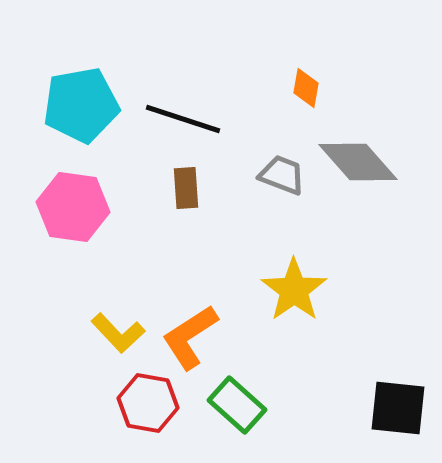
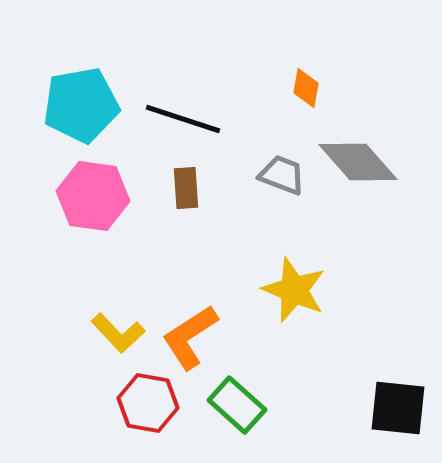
pink hexagon: moved 20 px right, 11 px up
yellow star: rotated 14 degrees counterclockwise
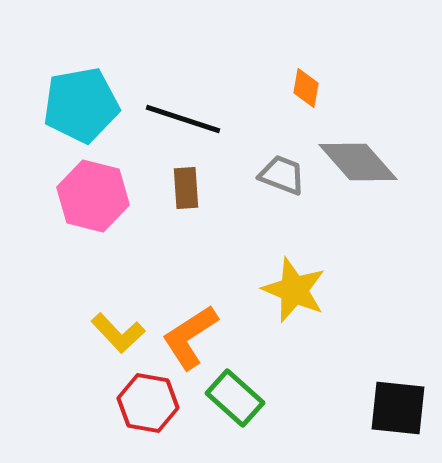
pink hexagon: rotated 6 degrees clockwise
green rectangle: moved 2 px left, 7 px up
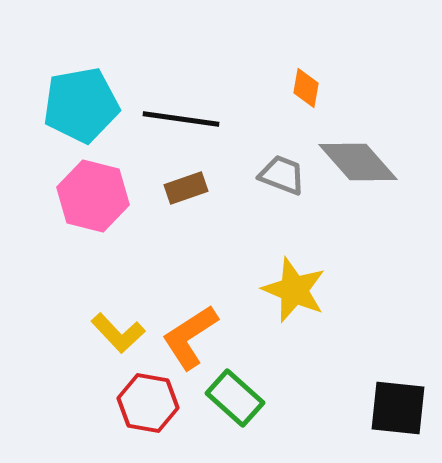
black line: moved 2 px left; rotated 10 degrees counterclockwise
brown rectangle: rotated 75 degrees clockwise
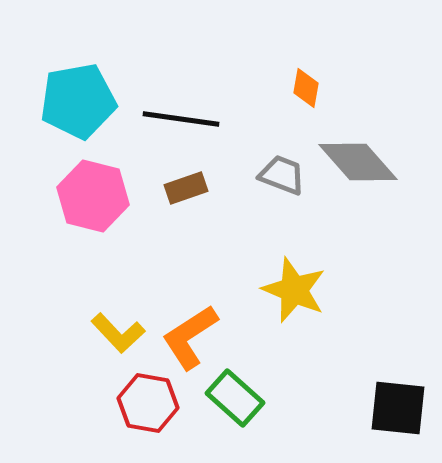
cyan pentagon: moved 3 px left, 4 px up
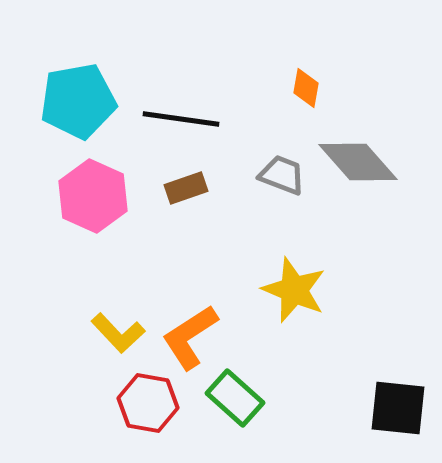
pink hexagon: rotated 10 degrees clockwise
